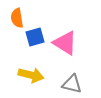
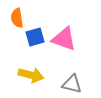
pink triangle: moved 1 px left, 4 px up; rotated 12 degrees counterclockwise
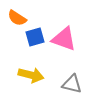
orange semicircle: rotated 48 degrees counterclockwise
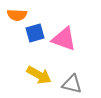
orange semicircle: moved 3 px up; rotated 30 degrees counterclockwise
blue square: moved 4 px up
yellow arrow: moved 8 px right; rotated 15 degrees clockwise
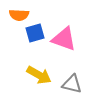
orange semicircle: moved 2 px right
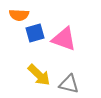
yellow arrow: rotated 15 degrees clockwise
gray triangle: moved 3 px left
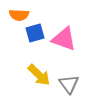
gray triangle: rotated 40 degrees clockwise
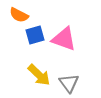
orange semicircle: rotated 24 degrees clockwise
blue square: moved 2 px down
gray triangle: moved 1 px up
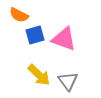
gray triangle: moved 1 px left, 2 px up
